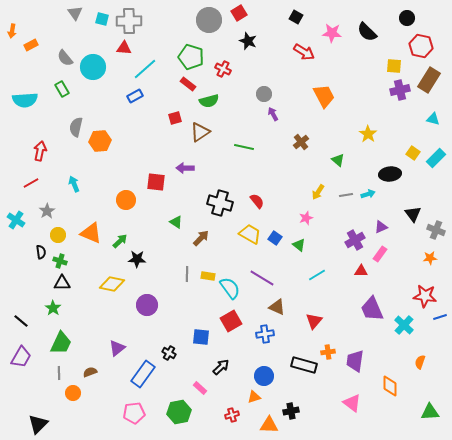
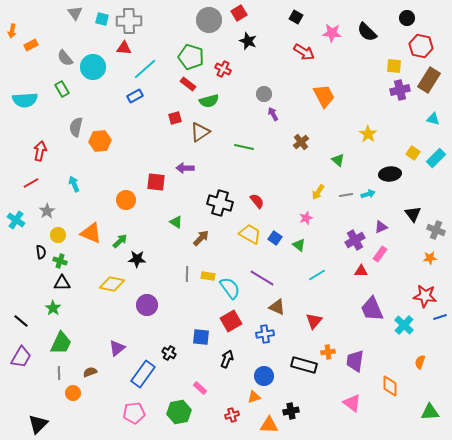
black arrow at (221, 367): moved 6 px right, 8 px up; rotated 24 degrees counterclockwise
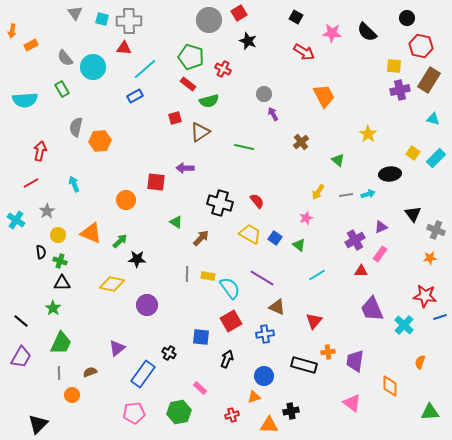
orange circle at (73, 393): moved 1 px left, 2 px down
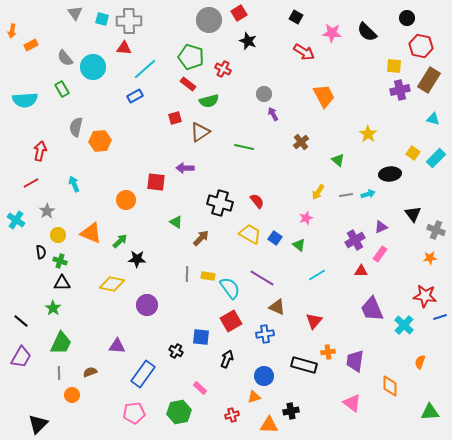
purple triangle at (117, 348): moved 2 px up; rotated 42 degrees clockwise
black cross at (169, 353): moved 7 px right, 2 px up
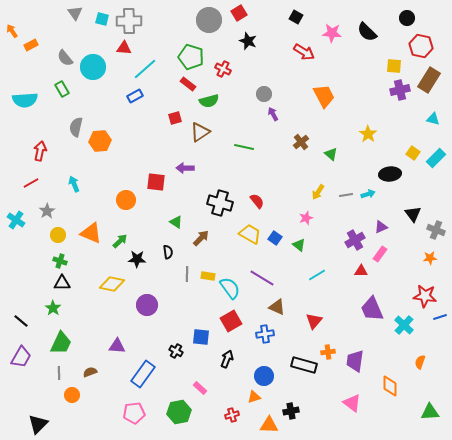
orange arrow at (12, 31): rotated 136 degrees clockwise
green triangle at (338, 160): moved 7 px left, 6 px up
black semicircle at (41, 252): moved 127 px right
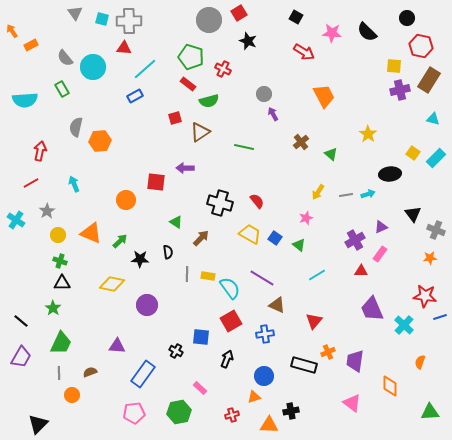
black star at (137, 259): moved 3 px right
brown triangle at (277, 307): moved 2 px up
orange cross at (328, 352): rotated 16 degrees counterclockwise
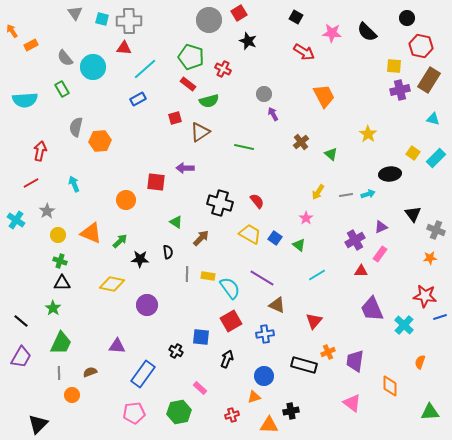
blue rectangle at (135, 96): moved 3 px right, 3 px down
pink star at (306, 218): rotated 16 degrees counterclockwise
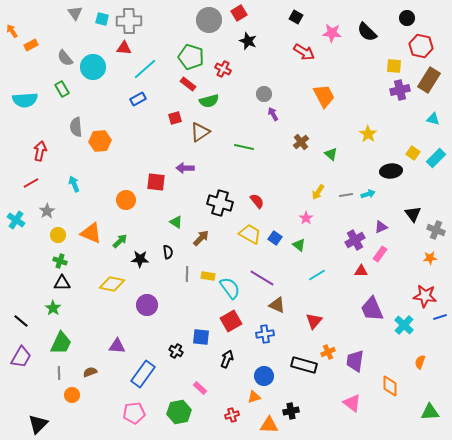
gray semicircle at (76, 127): rotated 18 degrees counterclockwise
black ellipse at (390, 174): moved 1 px right, 3 px up
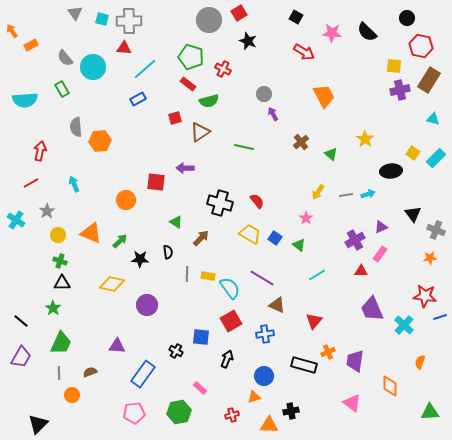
yellow star at (368, 134): moved 3 px left, 5 px down
